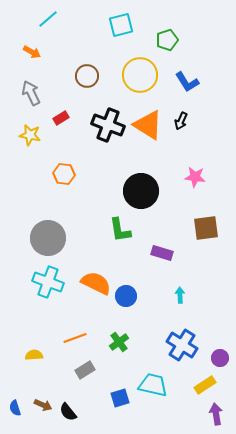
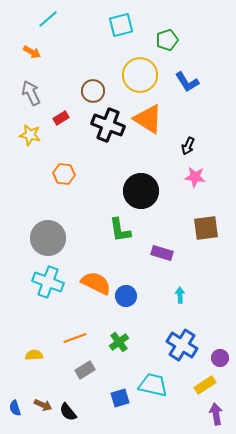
brown circle: moved 6 px right, 15 px down
black arrow: moved 7 px right, 25 px down
orange triangle: moved 6 px up
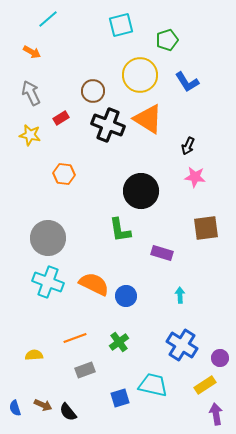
orange semicircle: moved 2 px left, 1 px down
gray rectangle: rotated 12 degrees clockwise
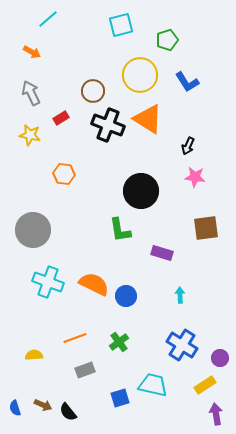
gray circle: moved 15 px left, 8 px up
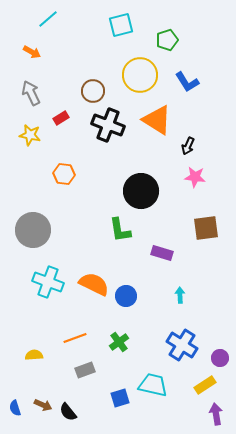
orange triangle: moved 9 px right, 1 px down
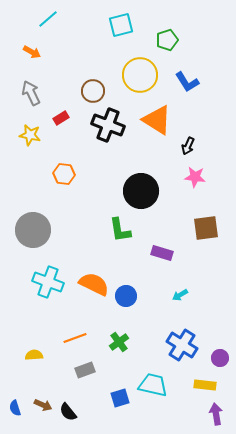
cyan arrow: rotated 119 degrees counterclockwise
yellow rectangle: rotated 40 degrees clockwise
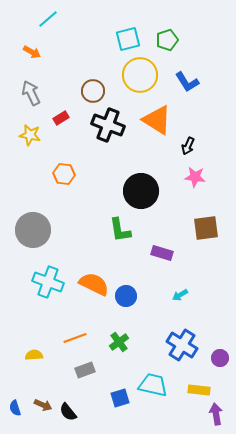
cyan square: moved 7 px right, 14 px down
yellow rectangle: moved 6 px left, 5 px down
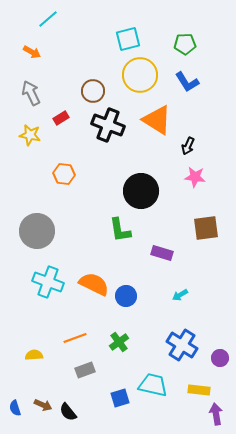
green pentagon: moved 18 px right, 4 px down; rotated 15 degrees clockwise
gray circle: moved 4 px right, 1 px down
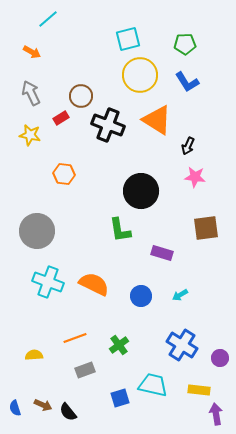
brown circle: moved 12 px left, 5 px down
blue circle: moved 15 px right
green cross: moved 3 px down
